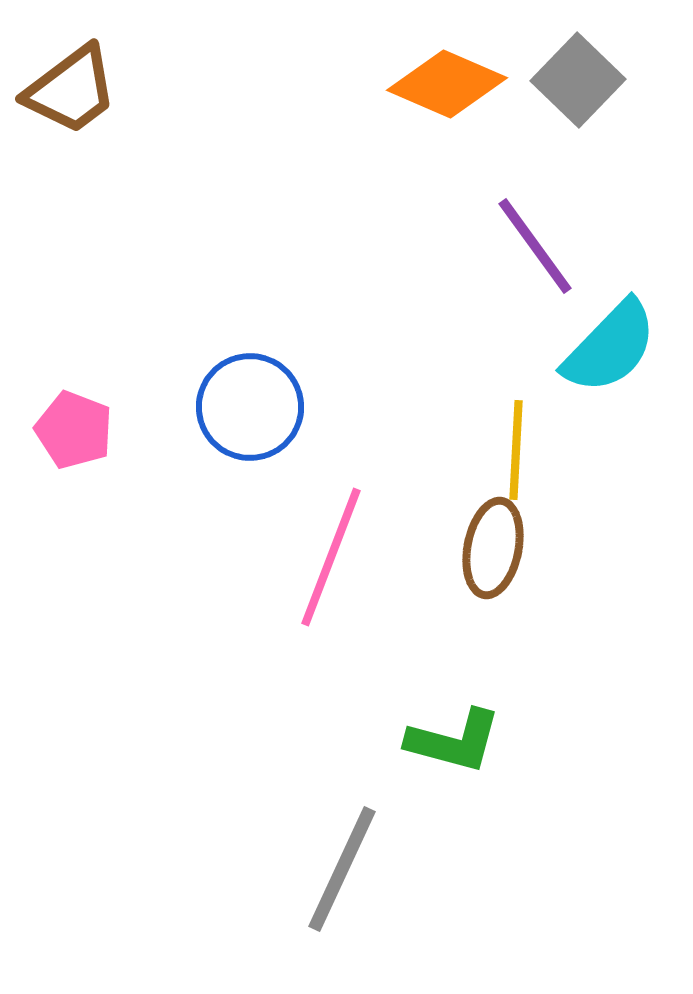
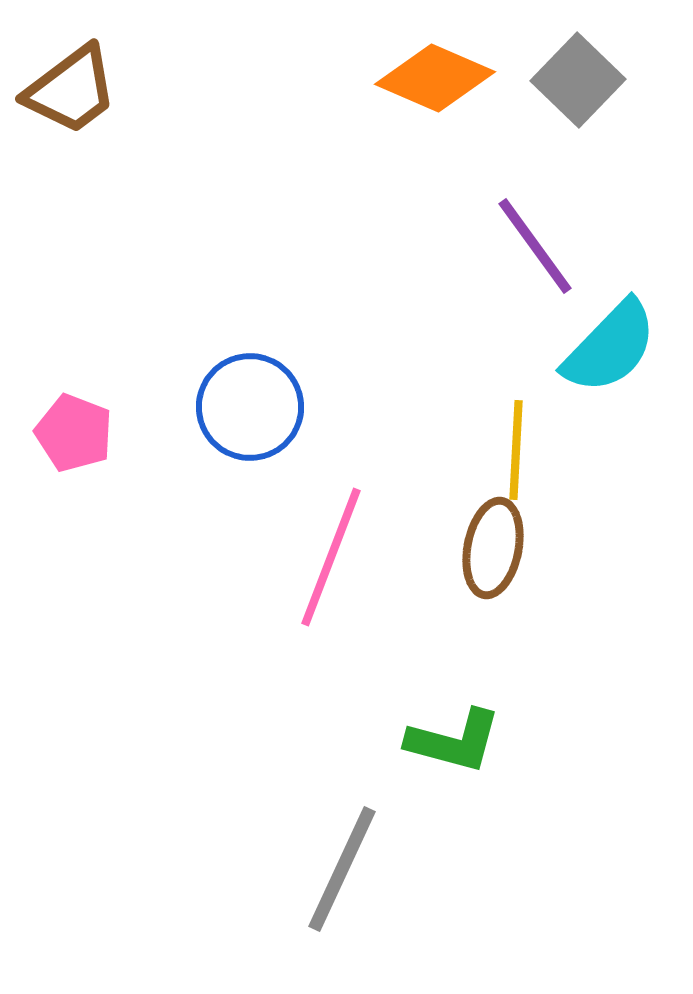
orange diamond: moved 12 px left, 6 px up
pink pentagon: moved 3 px down
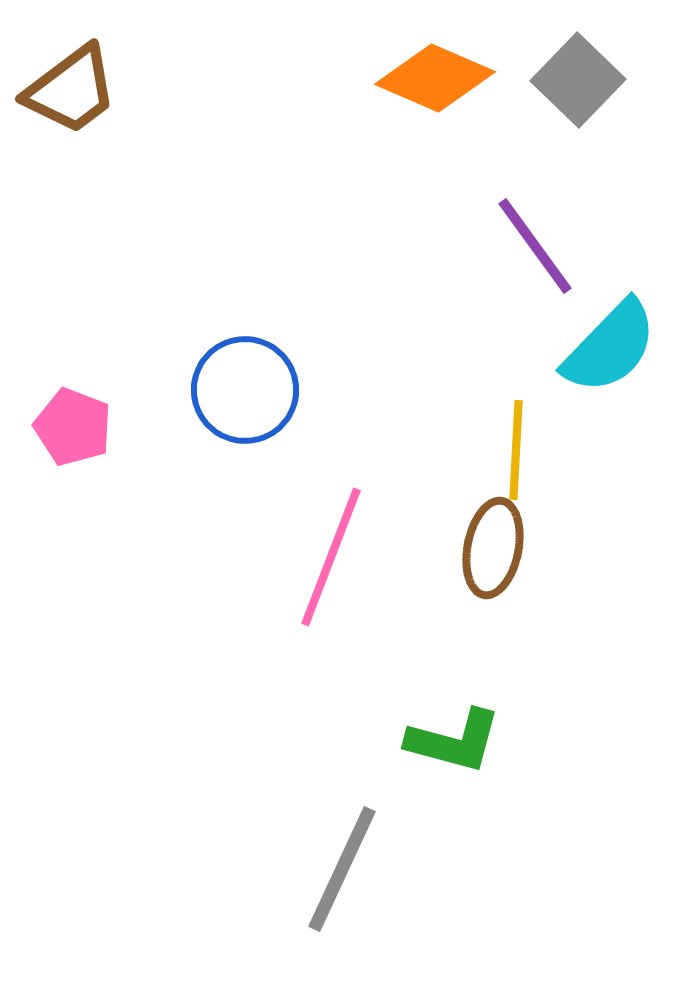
blue circle: moved 5 px left, 17 px up
pink pentagon: moved 1 px left, 6 px up
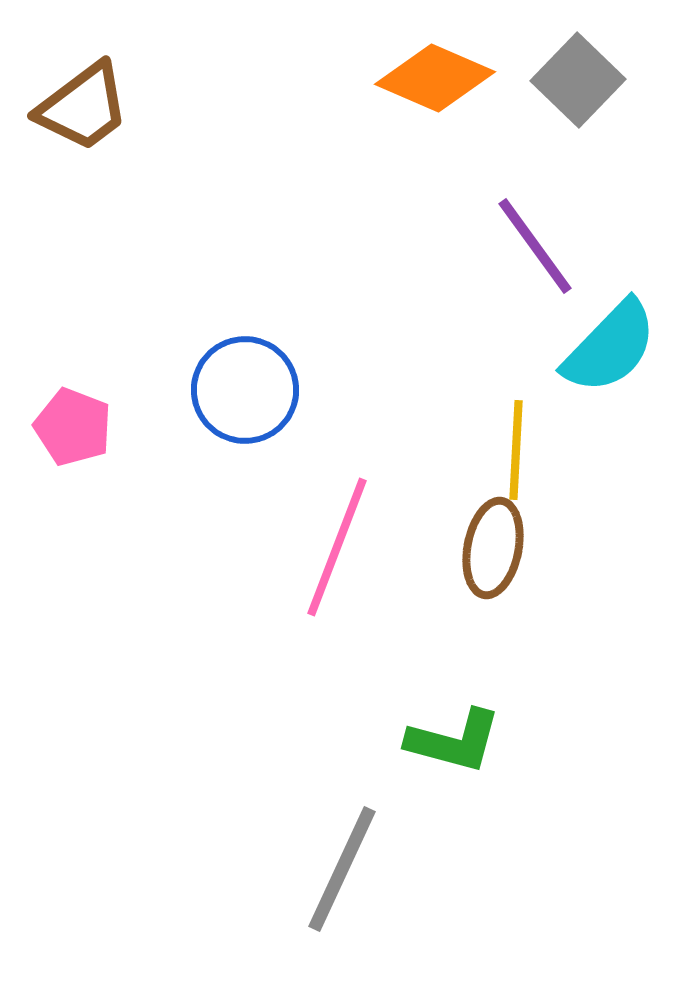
brown trapezoid: moved 12 px right, 17 px down
pink line: moved 6 px right, 10 px up
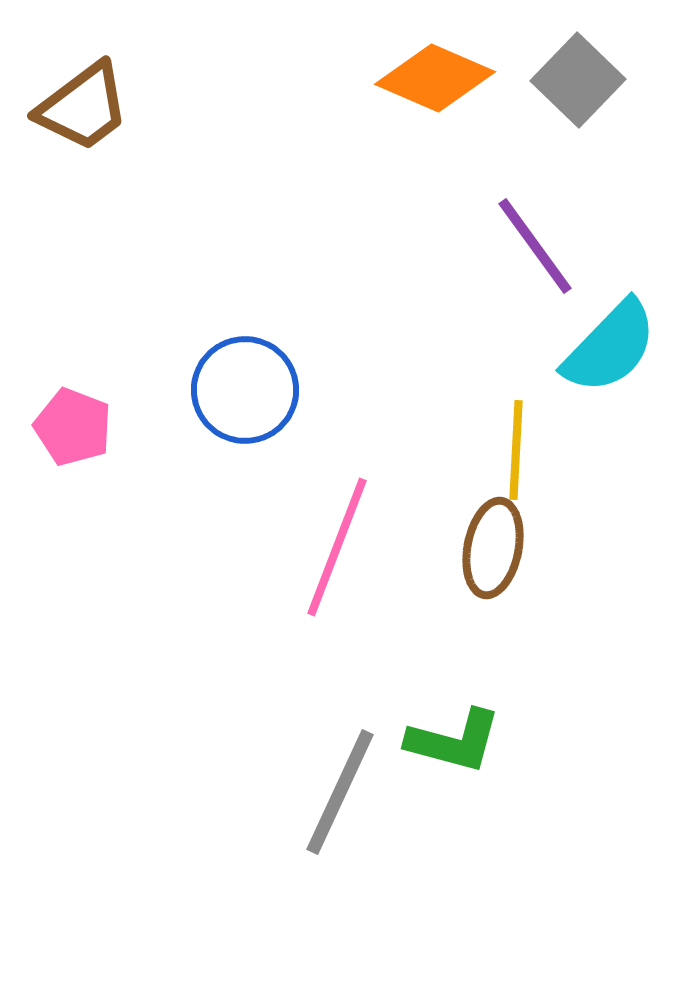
gray line: moved 2 px left, 77 px up
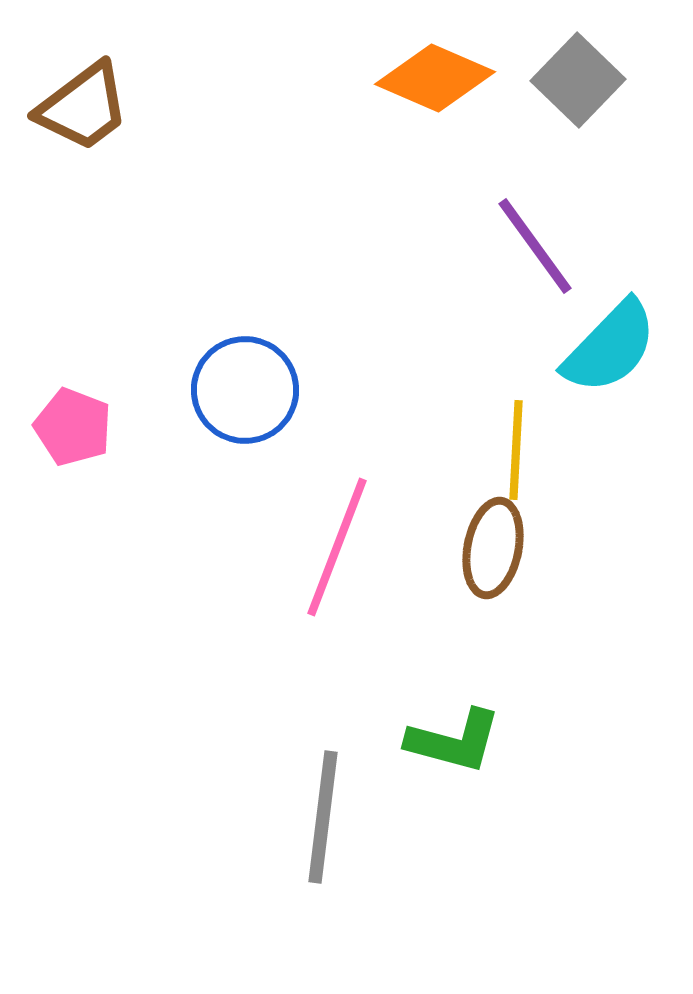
gray line: moved 17 px left, 25 px down; rotated 18 degrees counterclockwise
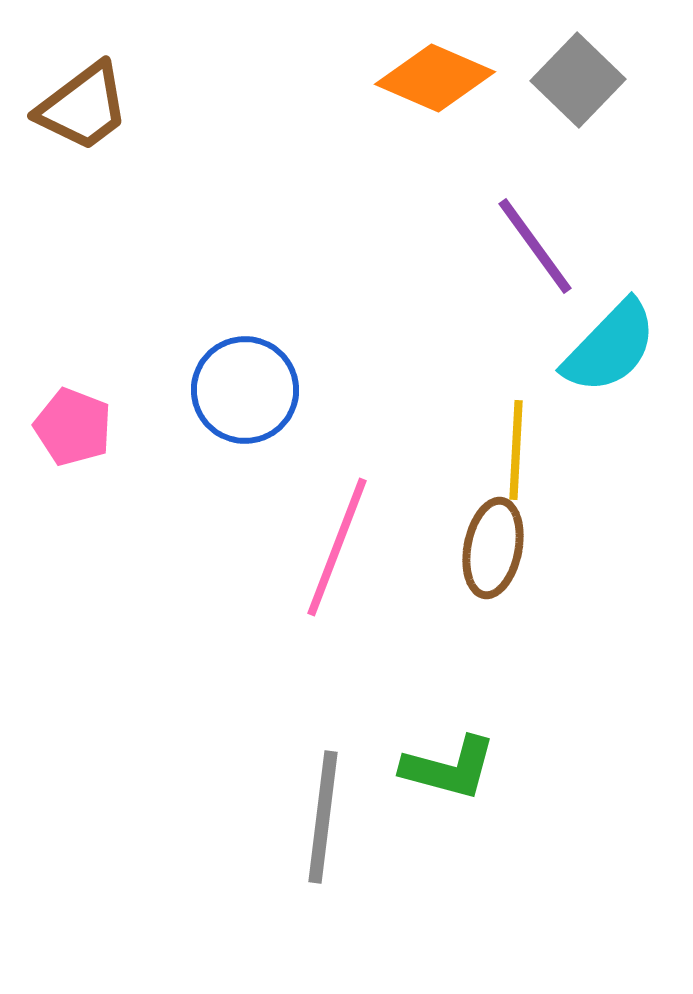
green L-shape: moved 5 px left, 27 px down
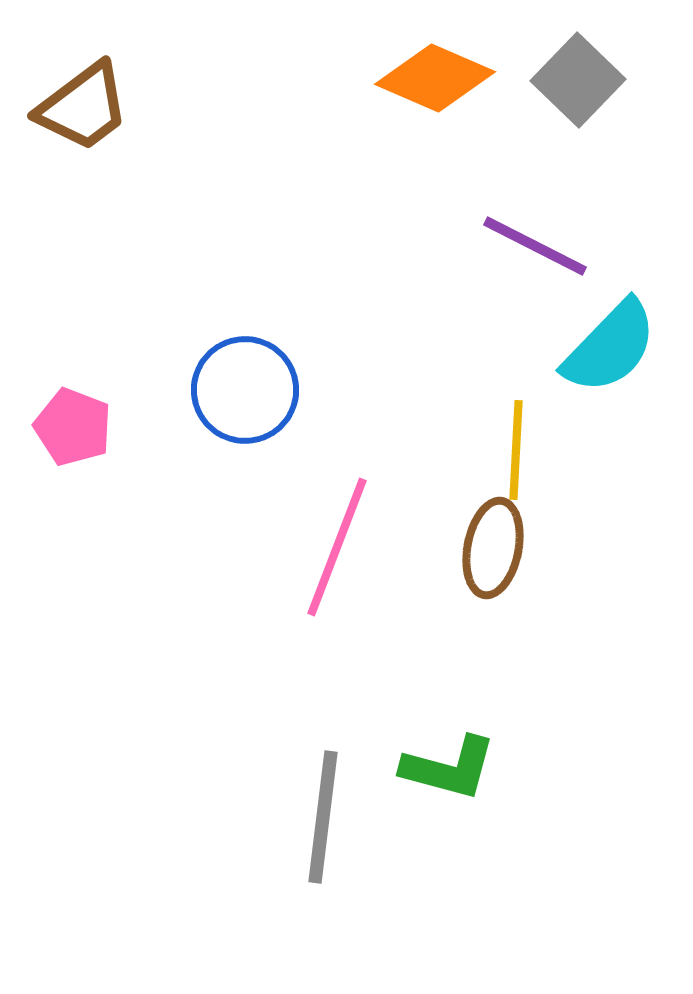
purple line: rotated 27 degrees counterclockwise
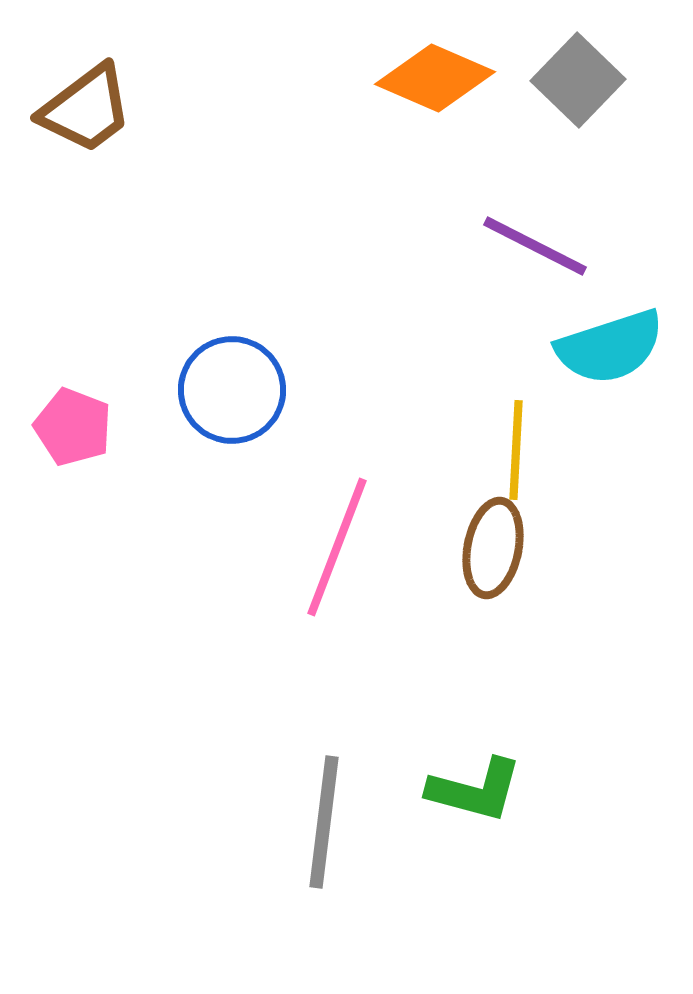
brown trapezoid: moved 3 px right, 2 px down
cyan semicircle: rotated 28 degrees clockwise
blue circle: moved 13 px left
green L-shape: moved 26 px right, 22 px down
gray line: moved 1 px right, 5 px down
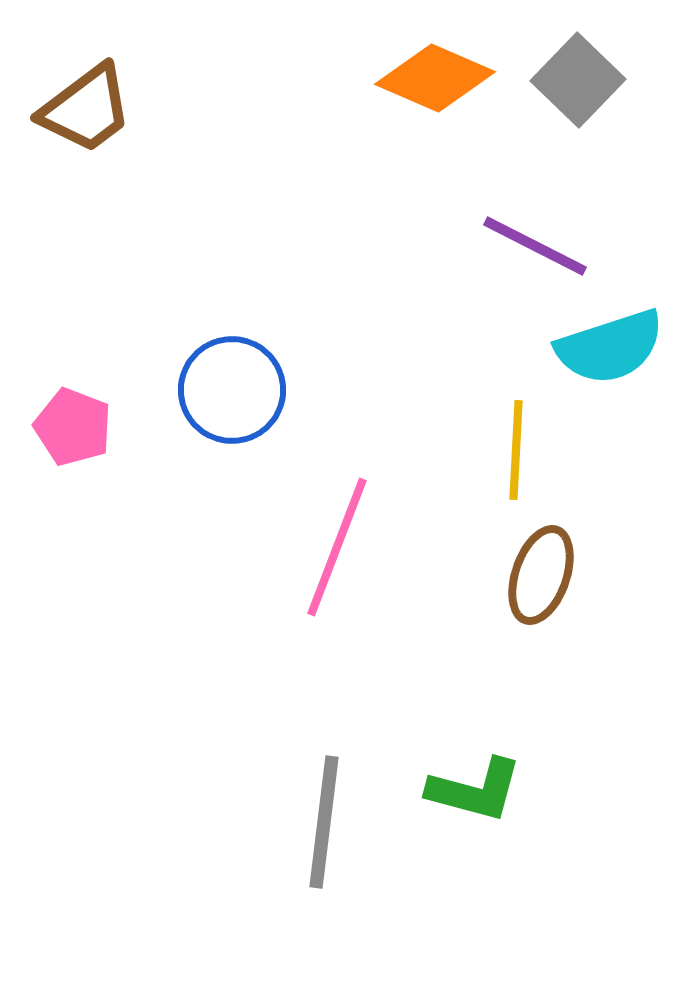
brown ellipse: moved 48 px right, 27 px down; rotated 8 degrees clockwise
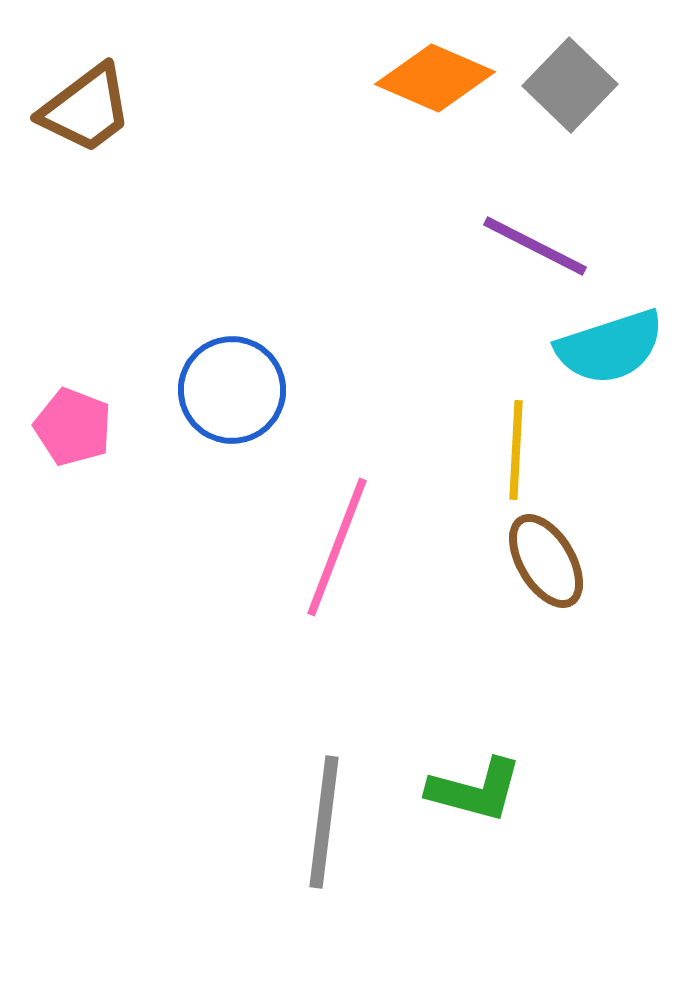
gray square: moved 8 px left, 5 px down
brown ellipse: moved 5 px right, 14 px up; rotated 50 degrees counterclockwise
